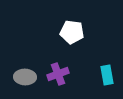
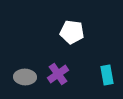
purple cross: rotated 15 degrees counterclockwise
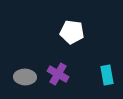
purple cross: rotated 25 degrees counterclockwise
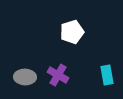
white pentagon: rotated 25 degrees counterclockwise
purple cross: moved 1 px down
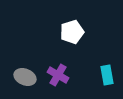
gray ellipse: rotated 20 degrees clockwise
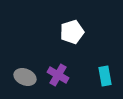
cyan rectangle: moved 2 px left, 1 px down
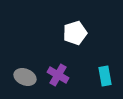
white pentagon: moved 3 px right, 1 px down
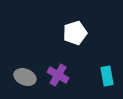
cyan rectangle: moved 2 px right
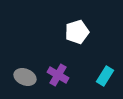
white pentagon: moved 2 px right, 1 px up
cyan rectangle: moved 2 px left; rotated 42 degrees clockwise
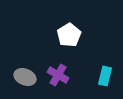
white pentagon: moved 8 px left, 3 px down; rotated 15 degrees counterclockwise
cyan rectangle: rotated 18 degrees counterclockwise
